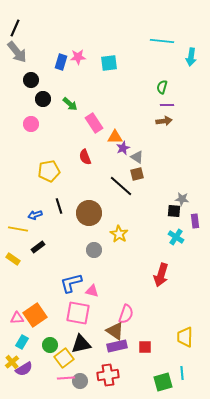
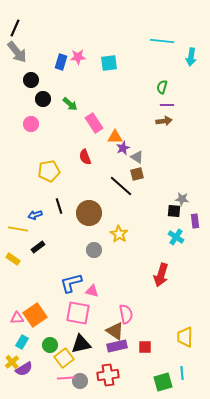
pink semicircle at (126, 314): rotated 30 degrees counterclockwise
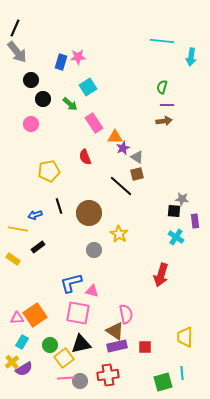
cyan square at (109, 63): moved 21 px left, 24 px down; rotated 24 degrees counterclockwise
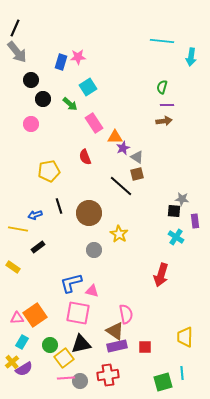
yellow rectangle at (13, 259): moved 8 px down
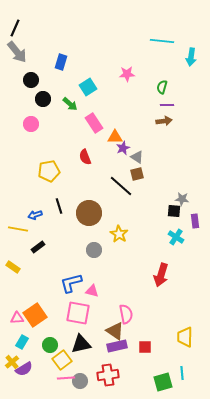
pink star at (78, 57): moved 49 px right, 17 px down
yellow square at (64, 358): moved 2 px left, 2 px down
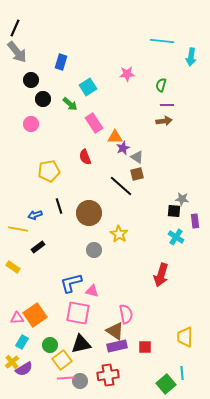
green semicircle at (162, 87): moved 1 px left, 2 px up
green square at (163, 382): moved 3 px right, 2 px down; rotated 24 degrees counterclockwise
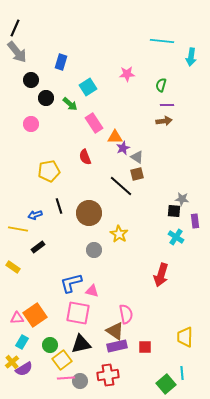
black circle at (43, 99): moved 3 px right, 1 px up
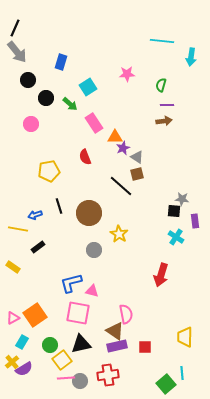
black circle at (31, 80): moved 3 px left
pink triangle at (17, 318): moved 4 px left; rotated 24 degrees counterclockwise
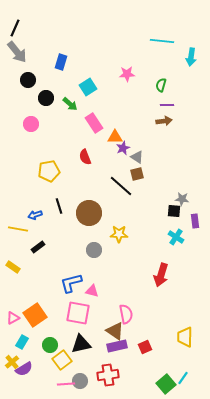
yellow star at (119, 234): rotated 30 degrees counterclockwise
red square at (145, 347): rotated 24 degrees counterclockwise
cyan line at (182, 373): moved 1 px right, 5 px down; rotated 40 degrees clockwise
pink line at (66, 378): moved 6 px down
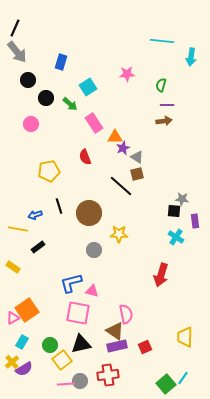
orange square at (35, 315): moved 8 px left, 5 px up
